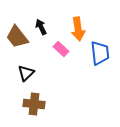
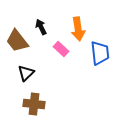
brown trapezoid: moved 4 px down
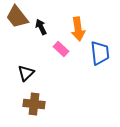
brown trapezoid: moved 24 px up
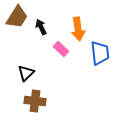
brown trapezoid: rotated 110 degrees counterclockwise
brown cross: moved 1 px right, 3 px up
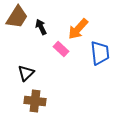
orange arrow: rotated 50 degrees clockwise
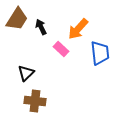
brown trapezoid: moved 2 px down
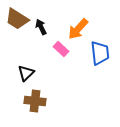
brown trapezoid: rotated 90 degrees clockwise
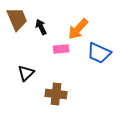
brown trapezoid: rotated 145 degrees counterclockwise
pink rectangle: rotated 49 degrees counterclockwise
blue trapezoid: moved 1 px left; rotated 120 degrees clockwise
brown cross: moved 21 px right, 7 px up
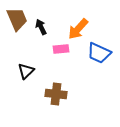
black triangle: moved 2 px up
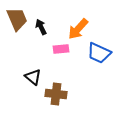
black triangle: moved 7 px right, 6 px down; rotated 36 degrees counterclockwise
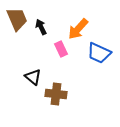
pink rectangle: rotated 70 degrees clockwise
